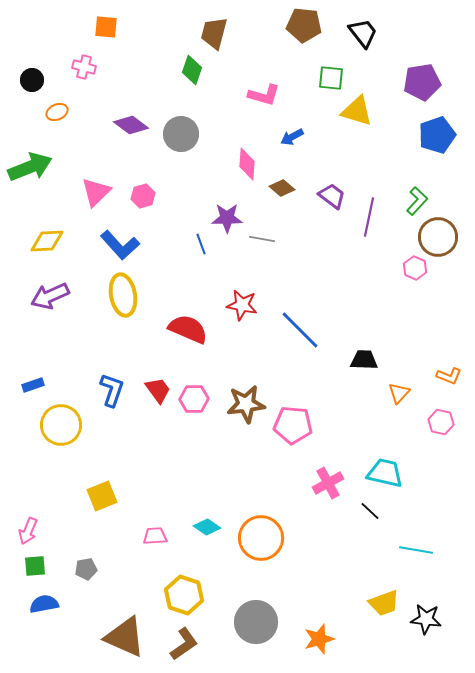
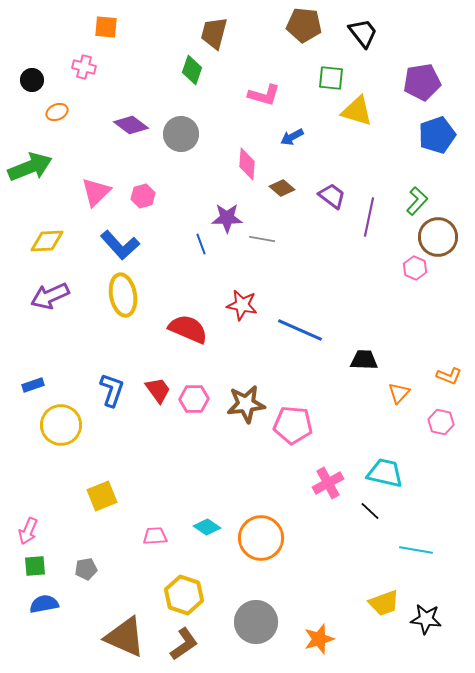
blue line at (300, 330): rotated 21 degrees counterclockwise
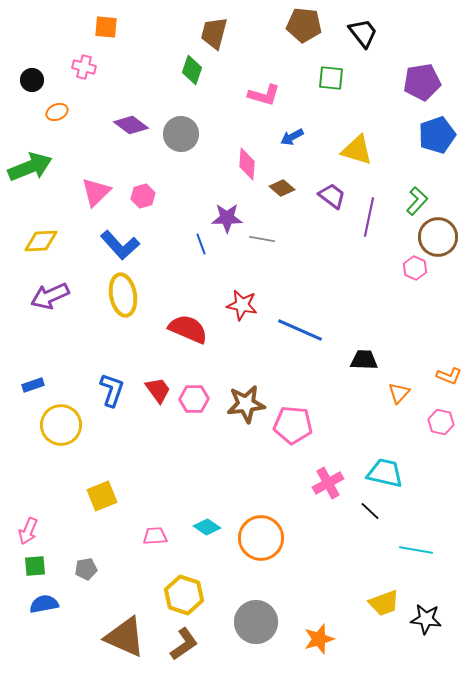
yellow triangle at (357, 111): moved 39 px down
yellow diamond at (47, 241): moved 6 px left
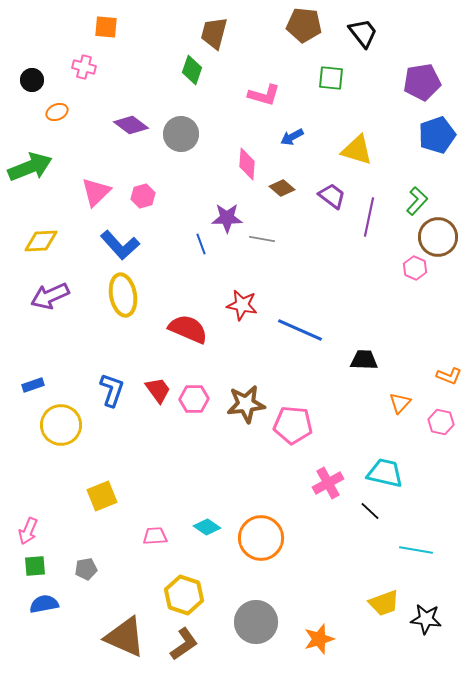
orange triangle at (399, 393): moved 1 px right, 10 px down
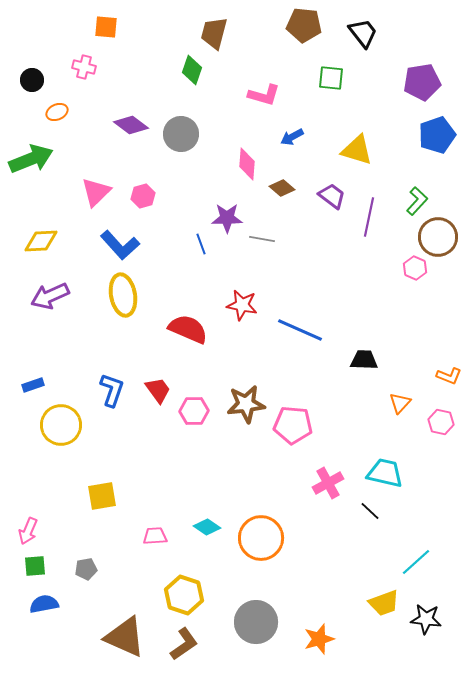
green arrow at (30, 167): moved 1 px right, 8 px up
pink hexagon at (194, 399): moved 12 px down
yellow square at (102, 496): rotated 12 degrees clockwise
cyan line at (416, 550): moved 12 px down; rotated 52 degrees counterclockwise
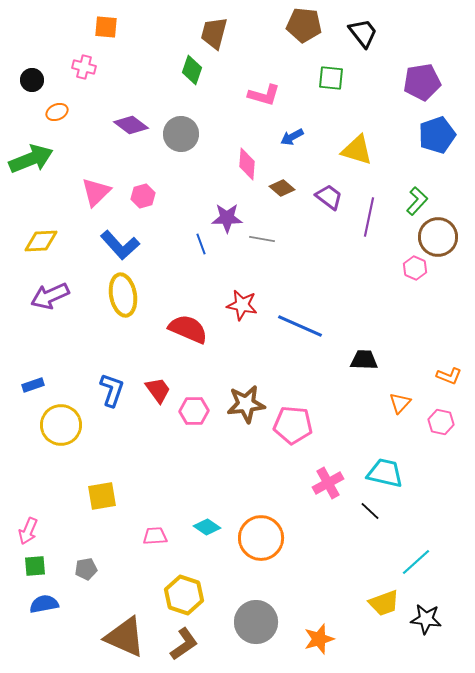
purple trapezoid at (332, 196): moved 3 px left, 1 px down
blue line at (300, 330): moved 4 px up
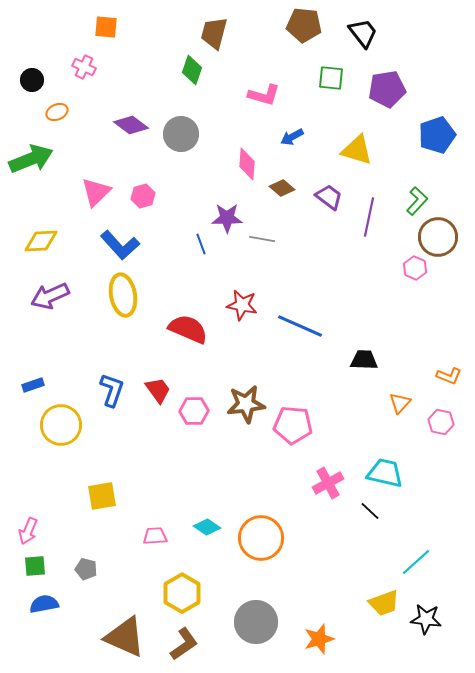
pink cross at (84, 67): rotated 10 degrees clockwise
purple pentagon at (422, 82): moved 35 px left, 7 px down
gray pentagon at (86, 569): rotated 25 degrees clockwise
yellow hexagon at (184, 595): moved 2 px left, 2 px up; rotated 12 degrees clockwise
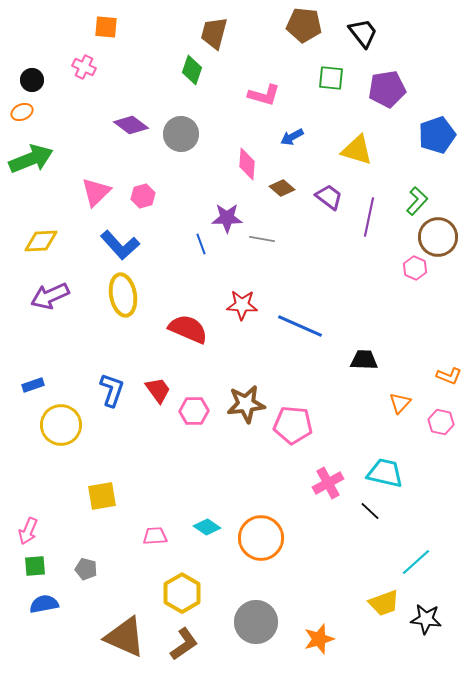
orange ellipse at (57, 112): moved 35 px left
red star at (242, 305): rotated 8 degrees counterclockwise
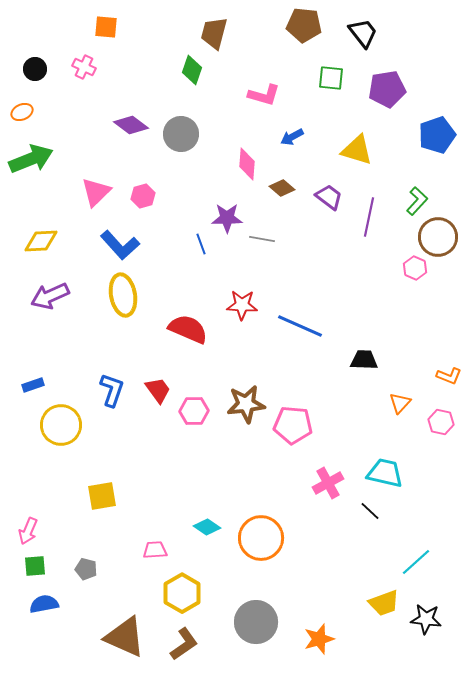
black circle at (32, 80): moved 3 px right, 11 px up
pink trapezoid at (155, 536): moved 14 px down
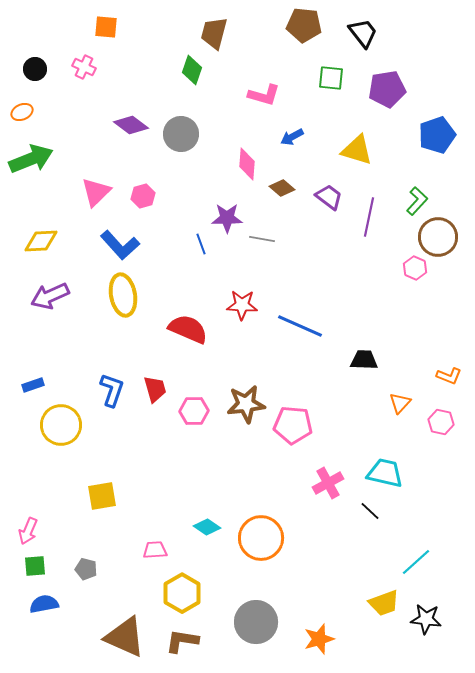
red trapezoid at (158, 390): moved 3 px left, 1 px up; rotated 20 degrees clockwise
brown L-shape at (184, 644): moved 2 px left, 3 px up; rotated 136 degrees counterclockwise
